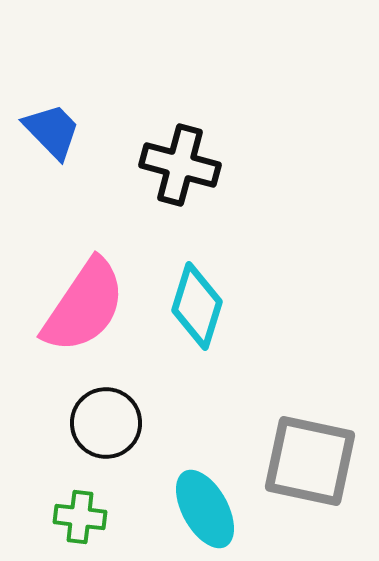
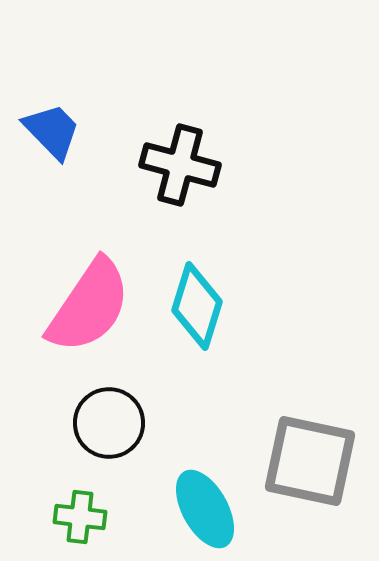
pink semicircle: moved 5 px right
black circle: moved 3 px right
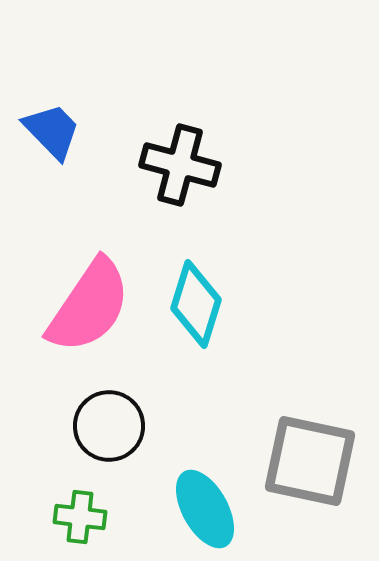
cyan diamond: moved 1 px left, 2 px up
black circle: moved 3 px down
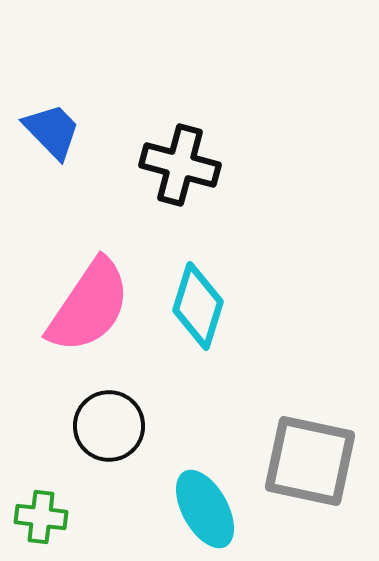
cyan diamond: moved 2 px right, 2 px down
green cross: moved 39 px left
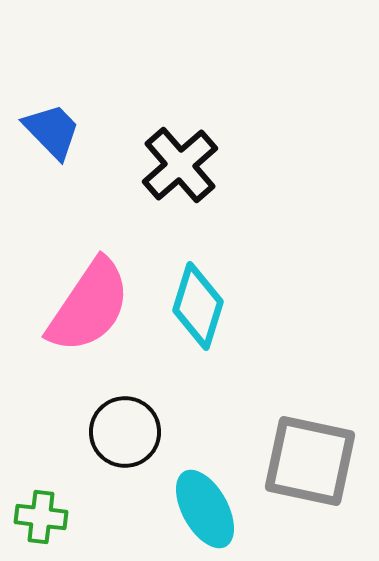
black cross: rotated 34 degrees clockwise
black circle: moved 16 px right, 6 px down
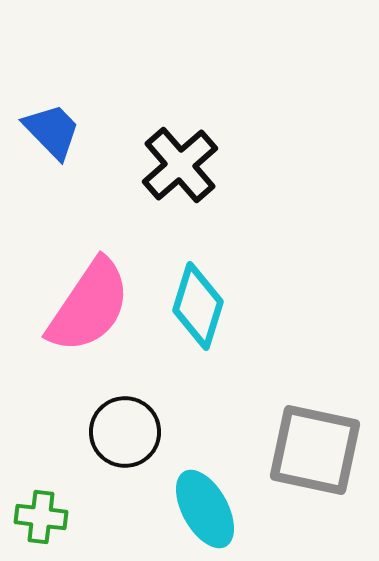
gray square: moved 5 px right, 11 px up
